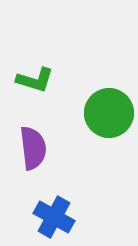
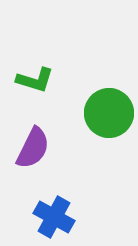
purple semicircle: rotated 33 degrees clockwise
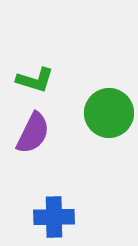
purple semicircle: moved 15 px up
blue cross: rotated 30 degrees counterclockwise
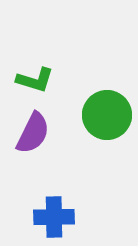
green circle: moved 2 px left, 2 px down
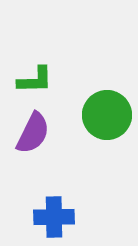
green L-shape: rotated 18 degrees counterclockwise
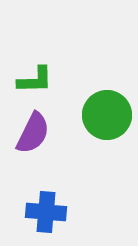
blue cross: moved 8 px left, 5 px up; rotated 6 degrees clockwise
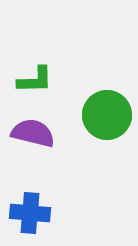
purple semicircle: rotated 102 degrees counterclockwise
blue cross: moved 16 px left, 1 px down
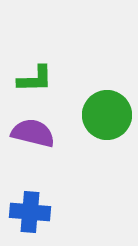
green L-shape: moved 1 px up
blue cross: moved 1 px up
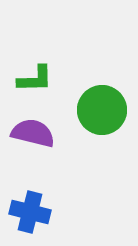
green circle: moved 5 px left, 5 px up
blue cross: rotated 9 degrees clockwise
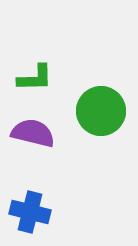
green L-shape: moved 1 px up
green circle: moved 1 px left, 1 px down
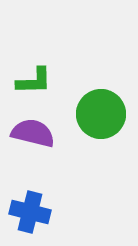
green L-shape: moved 1 px left, 3 px down
green circle: moved 3 px down
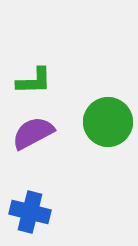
green circle: moved 7 px right, 8 px down
purple semicircle: rotated 42 degrees counterclockwise
